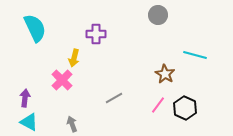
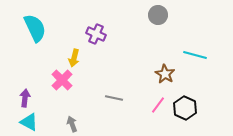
purple cross: rotated 24 degrees clockwise
gray line: rotated 42 degrees clockwise
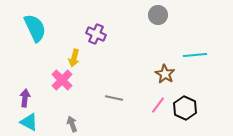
cyan line: rotated 20 degrees counterclockwise
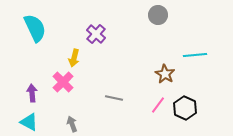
purple cross: rotated 18 degrees clockwise
pink cross: moved 1 px right, 2 px down
purple arrow: moved 7 px right, 5 px up; rotated 12 degrees counterclockwise
